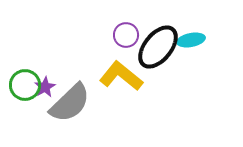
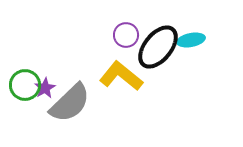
purple star: moved 1 px down
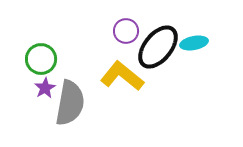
purple circle: moved 4 px up
cyan ellipse: moved 3 px right, 3 px down
yellow L-shape: moved 1 px right
green circle: moved 16 px right, 26 px up
gray semicircle: rotated 36 degrees counterclockwise
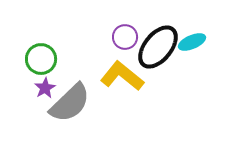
purple circle: moved 1 px left, 6 px down
cyan ellipse: moved 2 px left, 1 px up; rotated 12 degrees counterclockwise
gray semicircle: rotated 36 degrees clockwise
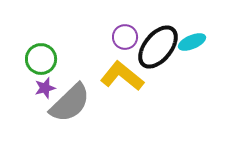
purple star: rotated 15 degrees clockwise
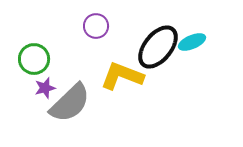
purple circle: moved 29 px left, 11 px up
green circle: moved 7 px left
yellow L-shape: rotated 18 degrees counterclockwise
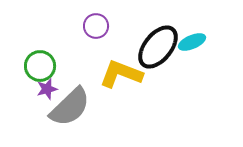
green circle: moved 6 px right, 7 px down
yellow L-shape: moved 1 px left, 2 px up
purple star: moved 2 px right, 1 px down
gray semicircle: moved 4 px down
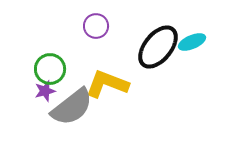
green circle: moved 10 px right, 3 px down
yellow L-shape: moved 14 px left, 10 px down
purple star: moved 2 px left, 2 px down
gray semicircle: moved 2 px right; rotated 6 degrees clockwise
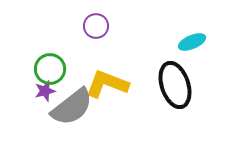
black ellipse: moved 17 px right, 38 px down; rotated 57 degrees counterclockwise
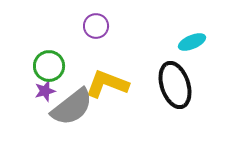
green circle: moved 1 px left, 3 px up
